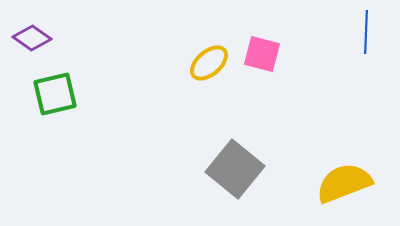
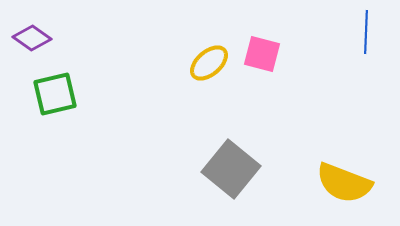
gray square: moved 4 px left
yellow semicircle: rotated 138 degrees counterclockwise
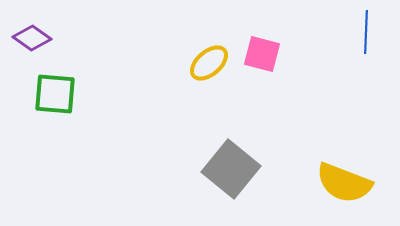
green square: rotated 18 degrees clockwise
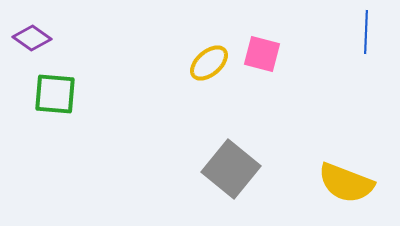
yellow semicircle: moved 2 px right
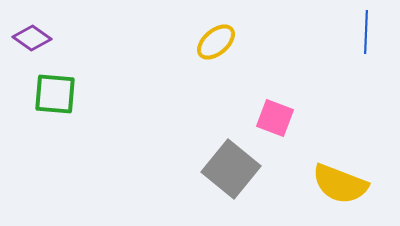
pink square: moved 13 px right, 64 px down; rotated 6 degrees clockwise
yellow ellipse: moved 7 px right, 21 px up
yellow semicircle: moved 6 px left, 1 px down
